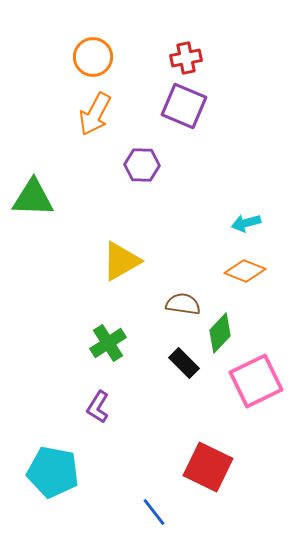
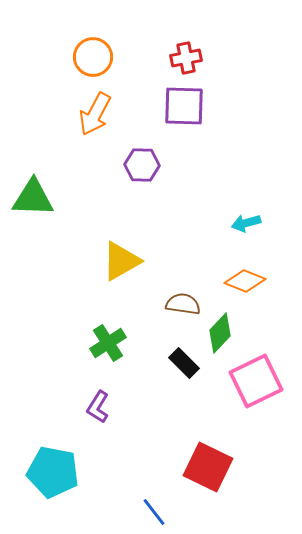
purple square: rotated 21 degrees counterclockwise
orange diamond: moved 10 px down
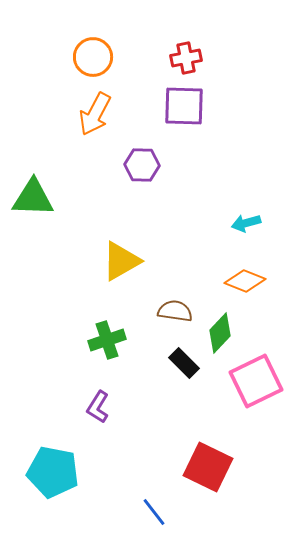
brown semicircle: moved 8 px left, 7 px down
green cross: moved 1 px left, 3 px up; rotated 15 degrees clockwise
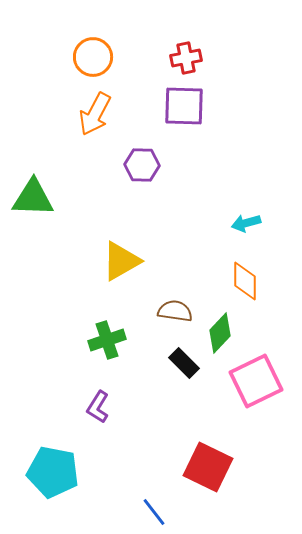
orange diamond: rotated 69 degrees clockwise
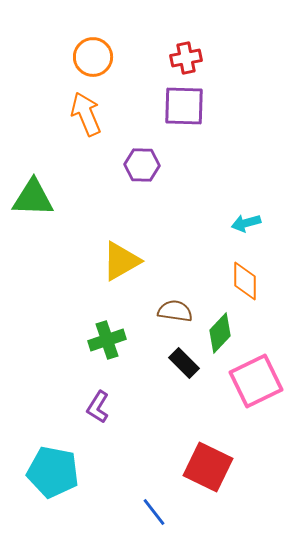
orange arrow: moved 9 px left; rotated 129 degrees clockwise
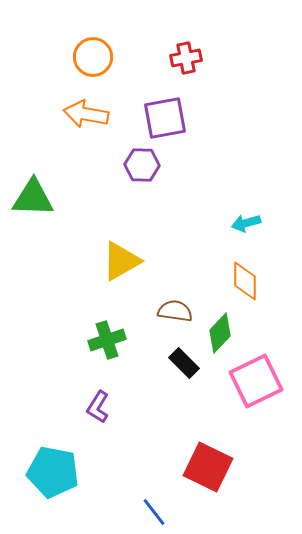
purple square: moved 19 px left, 12 px down; rotated 12 degrees counterclockwise
orange arrow: rotated 57 degrees counterclockwise
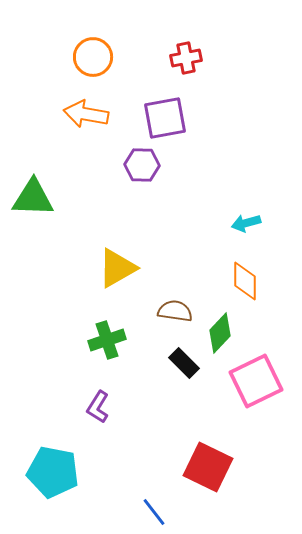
yellow triangle: moved 4 px left, 7 px down
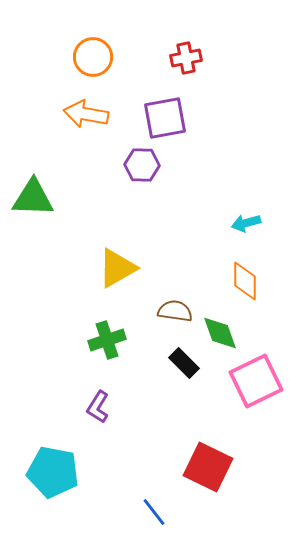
green diamond: rotated 63 degrees counterclockwise
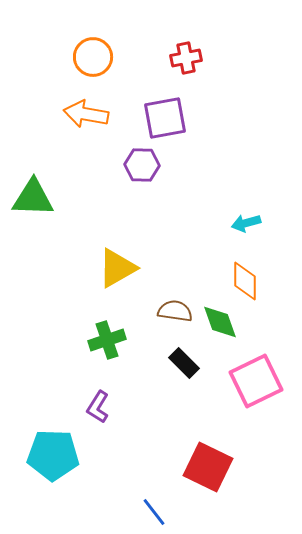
green diamond: moved 11 px up
cyan pentagon: moved 17 px up; rotated 9 degrees counterclockwise
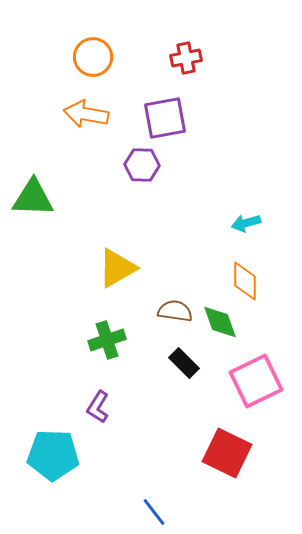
red square: moved 19 px right, 14 px up
